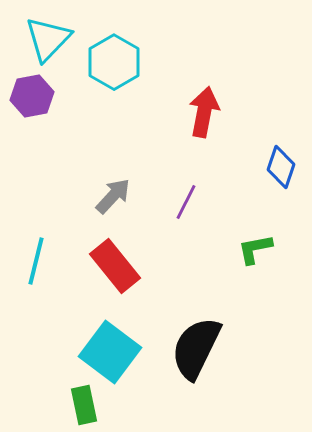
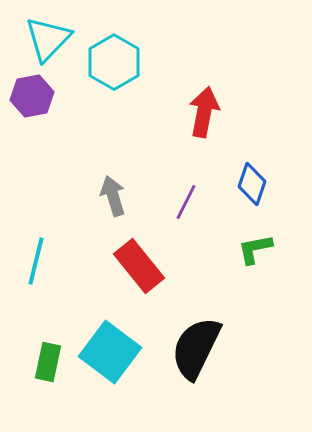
blue diamond: moved 29 px left, 17 px down
gray arrow: rotated 60 degrees counterclockwise
red rectangle: moved 24 px right
green rectangle: moved 36 px left, 43 px up; rotated 24 degrees clockwise
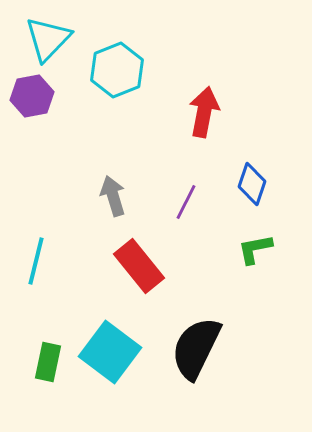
cyan hexagon: moved 3 px right, 8 px down; rotated 8 degrees clockwise
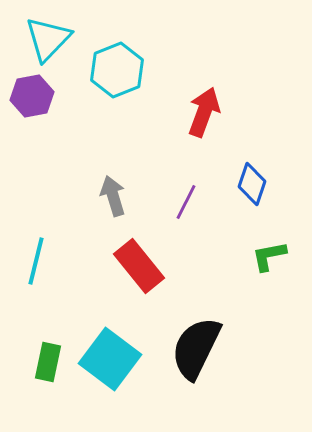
red arrow: rotated 9 degrees clockwise
green L-shape: moved 14 px right, 7 px down
cyan square: moved 7 px down
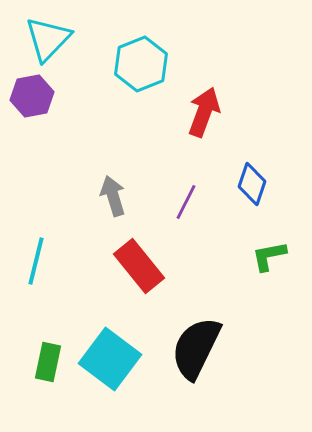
cyan hexagon: moved 24 px right, 6 px up
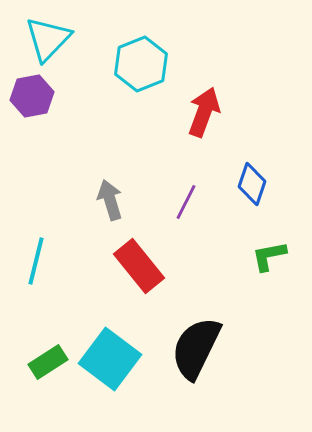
gray arrow: moved 3 px left, 4 px down
green rectangle: rotated 45 degrees clockwise
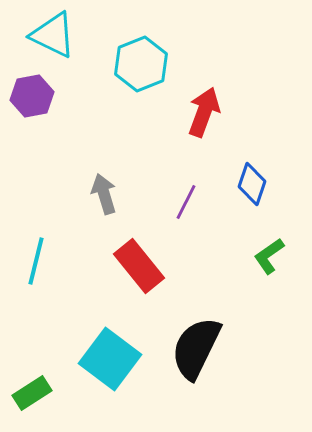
cyan triangle: moved 5 px right, 4 px up; rotated 48 degrees counterclockwise
gray arrow: moved 6 px left, 6 px up
green L-shape: rotated 24 degrees counterclockwise
green rectangle: moved 16 px left, 31 px down
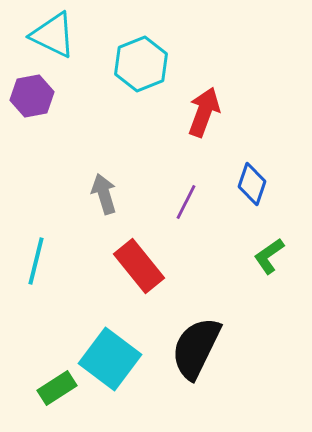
green rectangle: moved 25 px right, 5 px up
